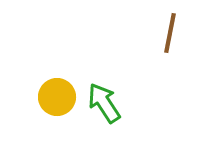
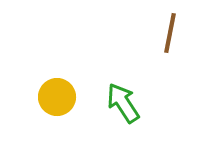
green arrow: moved 19 px right
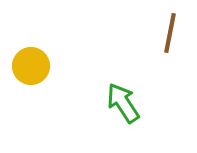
yellow circle: moved 26 px left, 31 px up
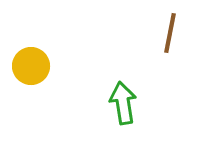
green arrow: rotated 24 degrees clockwise
